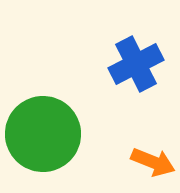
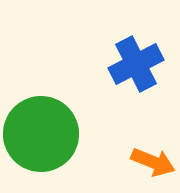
green circle: moved 2 px left
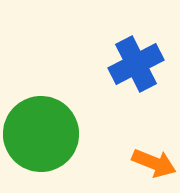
orange arrow: moved 1 px right, 1 px down
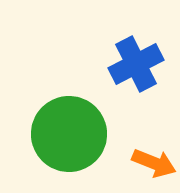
green circle: moved 28 px right
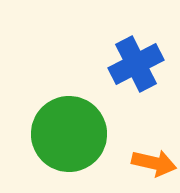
orange arrow: rotated 9 degrees counterclockwise
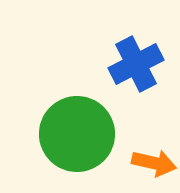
green circle: moved 8 px right
